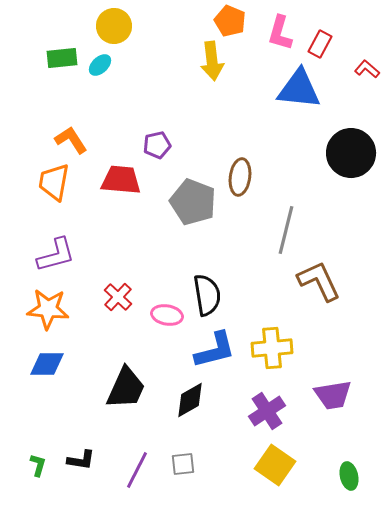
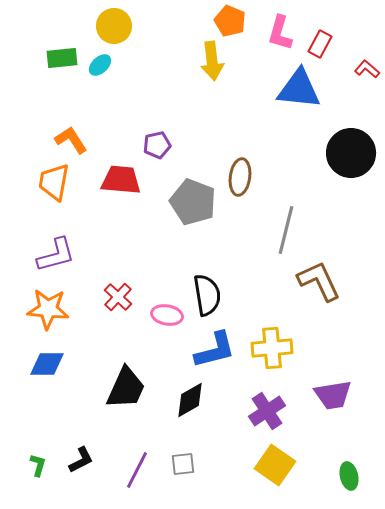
black L-shape: rotated 36 degrees counterclockwise
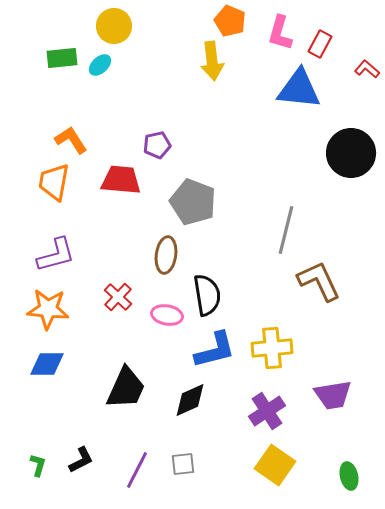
brown ellipse: moved 74 px left, 78 px down
black diamond: rotated 6 degrees clockwise
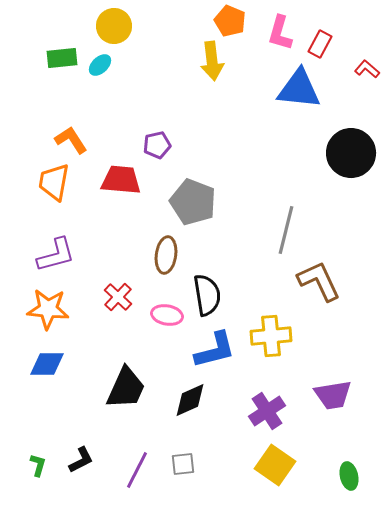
yellow cross: moved 1 px left, 12 px up
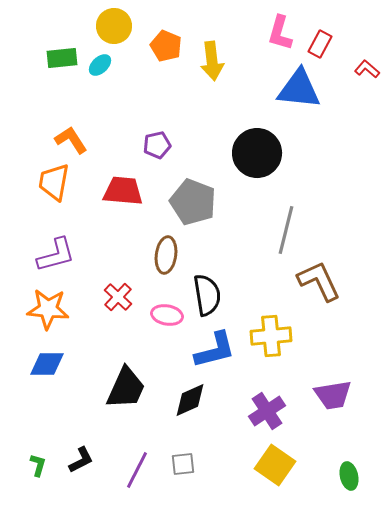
orange pentagon: moved 64 px left, 25 px down
black circle: moved 94 px left
red trapezoid: moved 2 px right, 11 px down
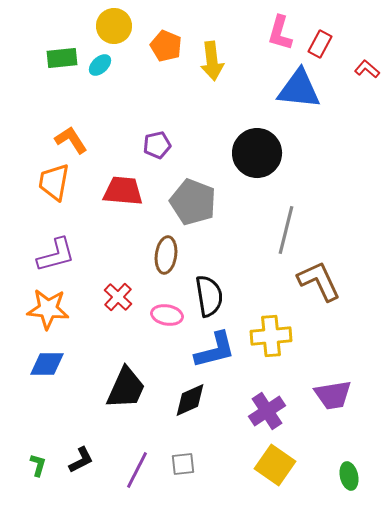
black semicircle: moved 2 px right, 1 px down
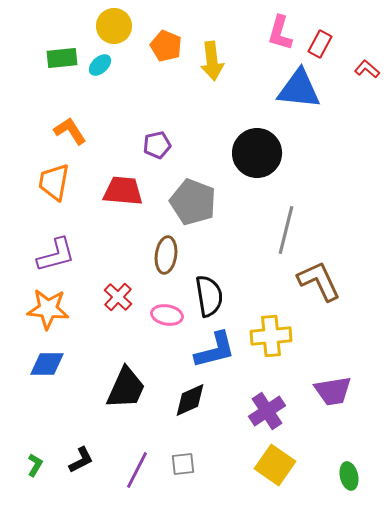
orange L-shape: moved 1 px left, 9 px up
purple trapezoid: moved 4 px up
green L-shape: moved 3 px left; rotated 15 degrees clockwise
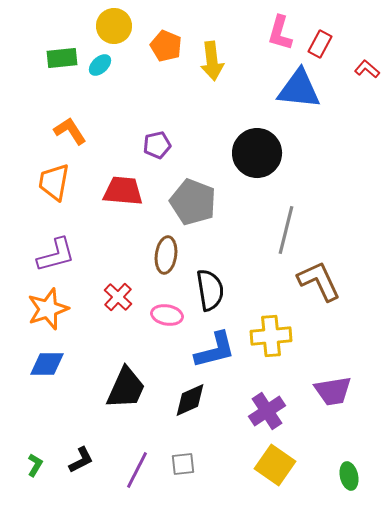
black semicircle: moved 1 px right, 6 px up
orange star: rotated 24 degrees counterclockwise
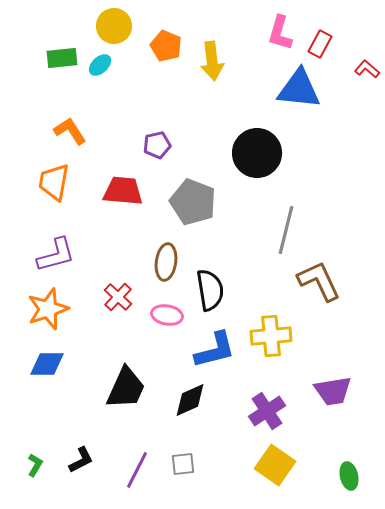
brown ellipse: moved 7 px down
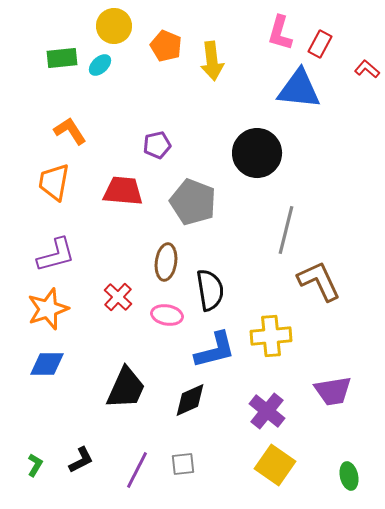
purple cross: rotated 18 degrees counterclockwise
